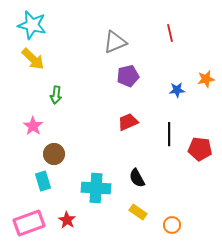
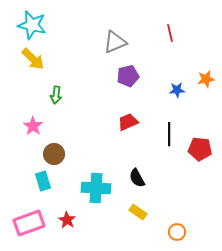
orange circle: moved 5 px right, 7 px down
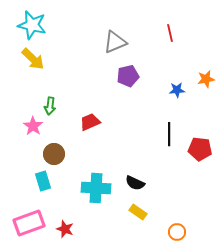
green arrow: moved 6 px left, 11 px down
red trapezoid: moved 38 px left
black semicircle: moved 2 px left, 5 px down; rotated 36 degrees counterclockwise
red star: moved 2 px left, 9 px down; rotated 12 degrees counterclockwise
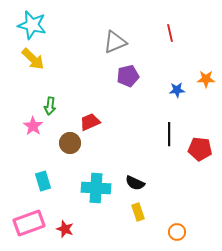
orange star: rotated 12 degrees clockwise
brown circle: moved 16 px right, 11 px up
yellow rectangle: rotated 36 degrees clockwise
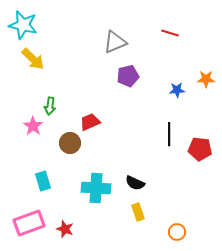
cyan star: moved 9 px left
red line: rotated 60 degrees counterclockwise
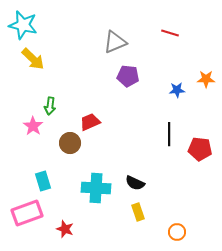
purple pentagon: rotated 20 degrees clockwise
pink rectangle: moved 2 px left, 10 px up
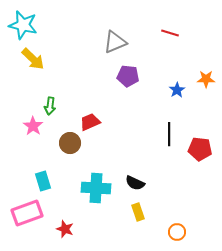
blue star: rotated 28 degrees counterclockwise
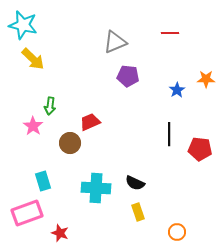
red line: rotated 18 degrees counterclockwise
red star: moved 5 px left, 4 px down
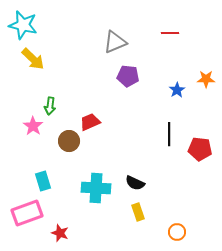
brown circle: moved 1 px left, 2 px up
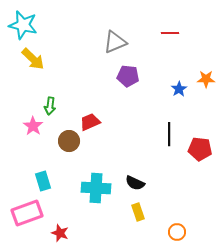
blue star: moved 2 px right, 1 px up
